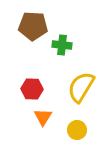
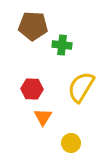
yellow circle: moved 6 px left, 13 px down
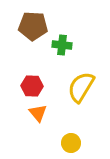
red hexagon: moved 3 px up
orange triangle: moved 5 px left, 4 px up; rotated 12 degrees counterclockwise
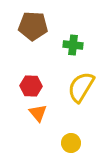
green cross: moved 11 px right
red hexagon: moved 1 px left
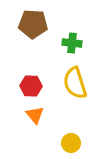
brown pentagon: moved 2 px up
green cross: moved 1 px left, 2 px up
yellow semicircle: moved 6 px left, 4 px up; rotated 48 degrees counterclockwise
orange triangle: moved 3 px left, 2 px down
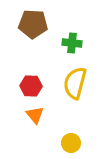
yellow semicircle: rotated 32 degrees clockwise
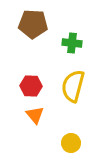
yellow semicircle: moved 2 px left, 3 px down
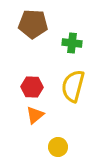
red hexagon: moved 1 px right, 1 px down
orange triangle: rotated 30 degrees clockwise
yellow circle: moved 13 px left, 4 px down
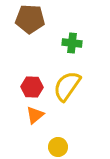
brown pentagon: moved 3 px left, 5 px up
yellow semicircle: moved 6 px left; rotated 20 degrees clockwise
